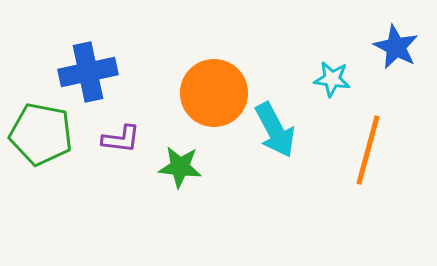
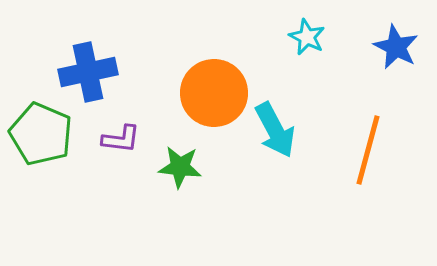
cyan star: moved 25 px left, 42 px up; rotated 18 degrees clockwise
green pentagon: rotated 12 degrees clockwise
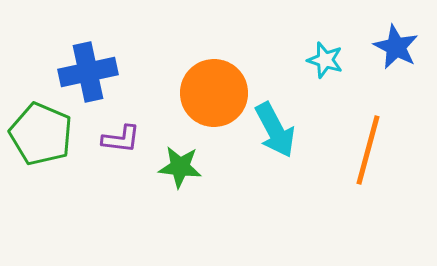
cyan star: moved 18 px right, 23 px down; rotated 9 degrees counterclockwise
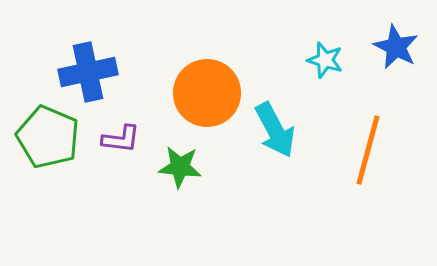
orange circle: moved 7 px left
green pentagon: moved 7 px right, 3 px down
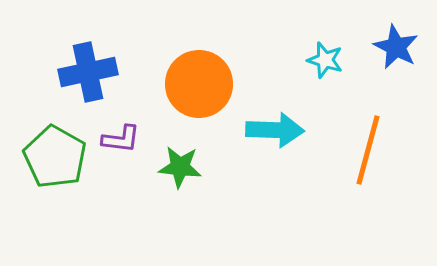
orange circle: moved 8 px left, 9 px up
cyan arrow: rotated 60 degrees counterclockwise
green pentagon: moved 7 px right, 20 px down; rotated 6 degrees clockwise
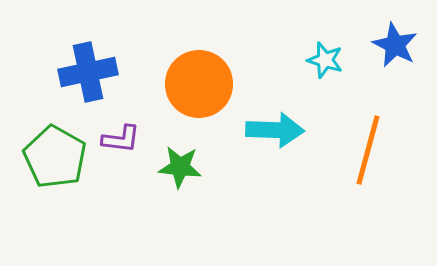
blue star: moved 1 px left, 2 px up
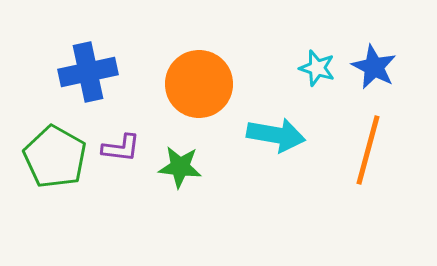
blue star: moved 21 px left, 22 px down
cyan star: moved 8 px left, 8 px down
cyan arrow: moved 1 px right, 5 px down; rotated 8 degrees clockwise
purple L-shape: moved 9 px down
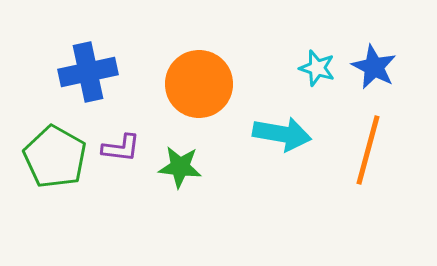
cyan arrow: moved 6 px right, 1 px up
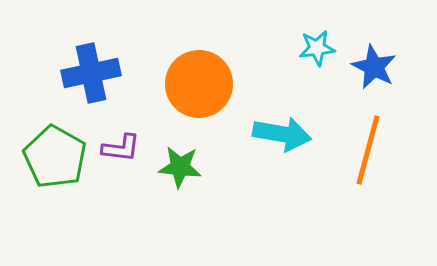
cyan star: moved 20 px up; rotated 24 degrees counterclockwise
blue cross: moved 3 px right, 1 px down
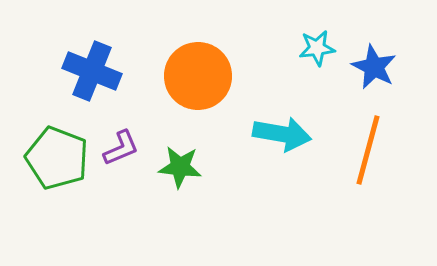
blue cross: moved 1 px right, 2 px up; rotated 34 degrees clockwise
orange circle: moved 1 px left, 8 px up
purple L-shape: rotated 30 degrees counterclockwise
green pentagon: moved 2 px right, 1 px down; rotated 8 degrees counterclockwise
